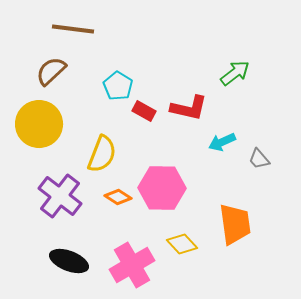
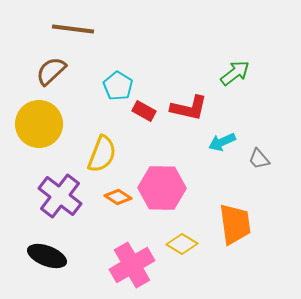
yellow diamond: rotated 16 degrees counterclockwise
black ellipse: moved 22 px left, 5 px up
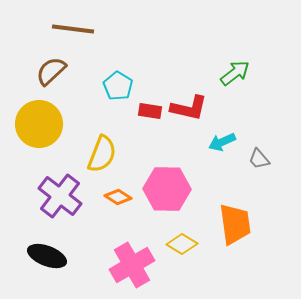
red rectangle: moved 6 px right; rotated 20 degrees counterclockwise
pink hexagon: moved 5 px right, 1 px down
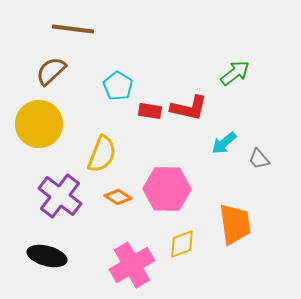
cyan arrow: moved 2 px right, 1 px down; rotated 16 degrees counterclockwise
yellow diamond: rotated 52 degrees counterclockwise
black ellipse: rotated 6 degrees counterclockwise
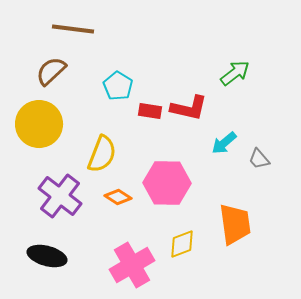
pink hexagon: moved 6 px up
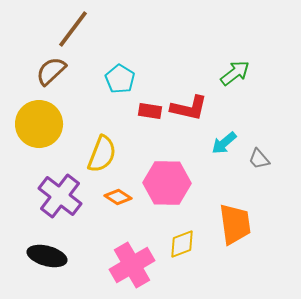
brown line: rotated 60 degrees counterclockwise
cyan pentagon: moved 2 px right, 7 px up
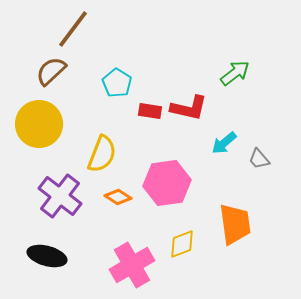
cyan pentagon: moved 3 px left, 4 px down
pink hexagon: rotated 9 degrees counterclockwise
